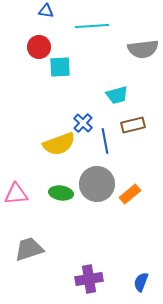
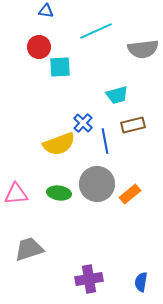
cyan line: moved 4 px right, 5 px down; rotated 20 degrees counterclockwise
green ellipse: moved 2 px left
blue semicircle: rotated 12 degrees counterclockwise
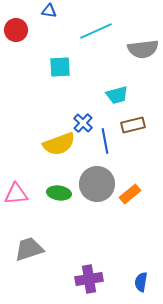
blue triangle: moved 3 px right
red circle: moved 23 px left, 17 px up
